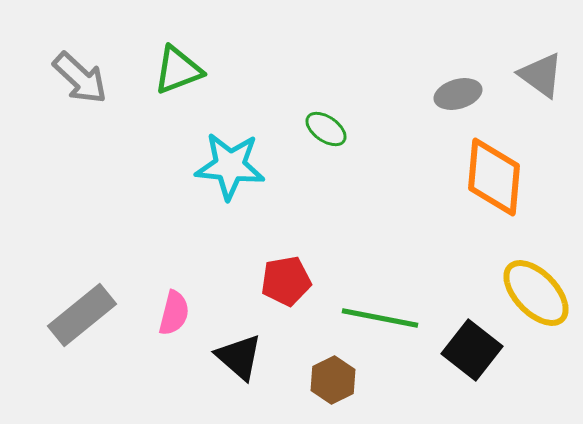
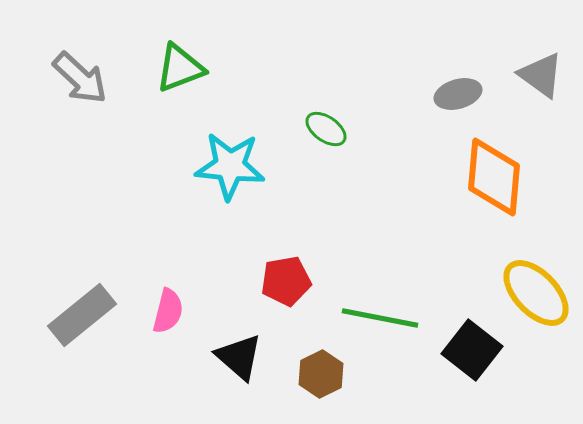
green triangle: moved 2 px right, 2 px up
pink semicircle: moved 6 px left, 2 px up
brown hexagon: moved 12 px left, 6 px up
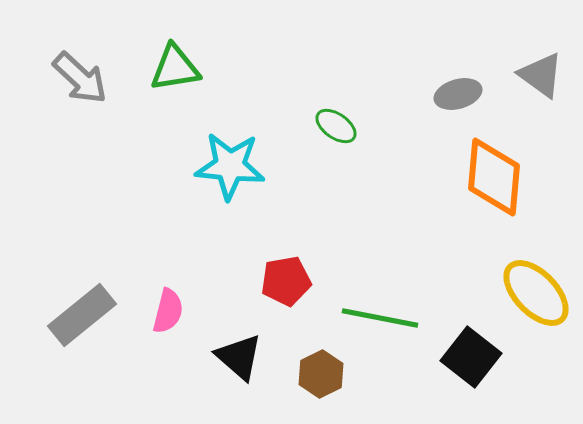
green triangle: moved 5 px left; rotated 12 degrees clockwise
green ellipse: moved 10 px right, 3 px up
black square: moved 1 px left, 7 px down
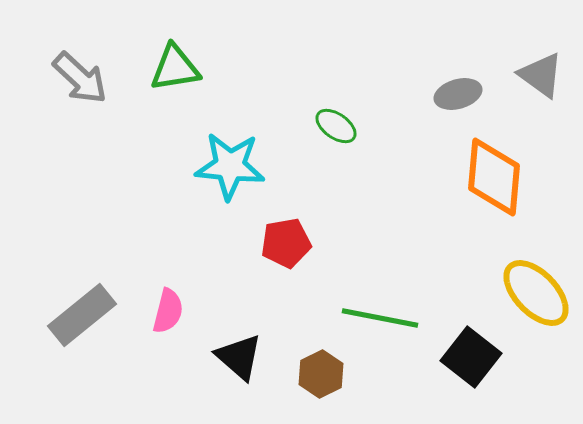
red pentagon: moved 38 px up
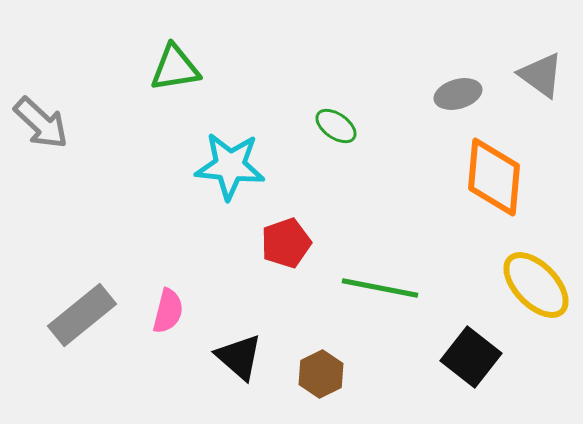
gray arrow: moved 39 px left, 45 px down
red pentagon: rotated 9 degrees counterclockwise
yellow ellipse: moved 8 px up
green line: moved 30 px up
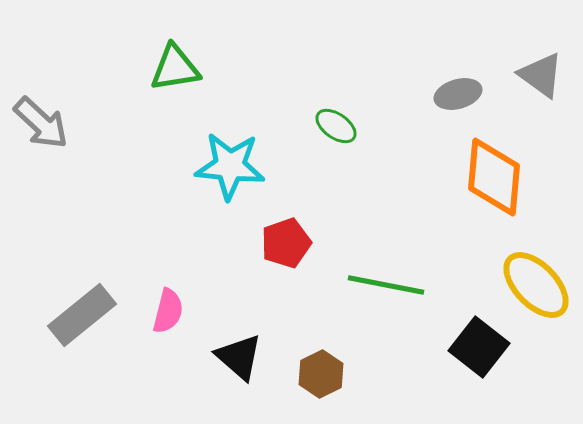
green line: moved 6 px right, 3 px up
black square: moved 8 px right, 10 px up
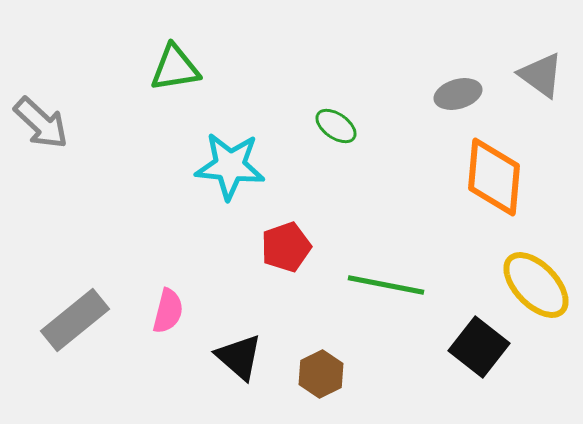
red pentagon: moved 4 px down
gray rectangle: moved 7 px left, 5 px down
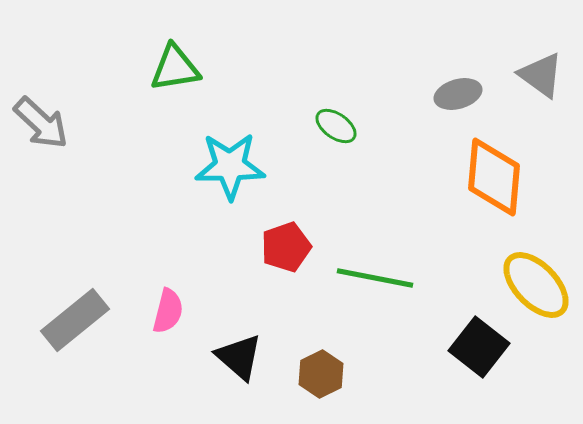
cyan star: rotated 6 degrees counterclockwise
green line: moved 11 px left, 7 px up
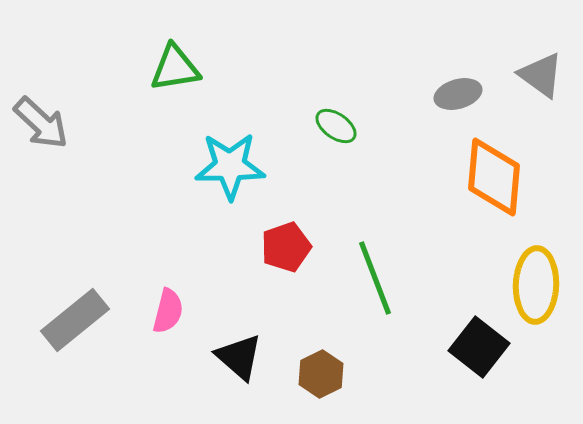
green line: rotated 58 degrees clockwise
yellow ellipse: rotated 46 degrees clockwise
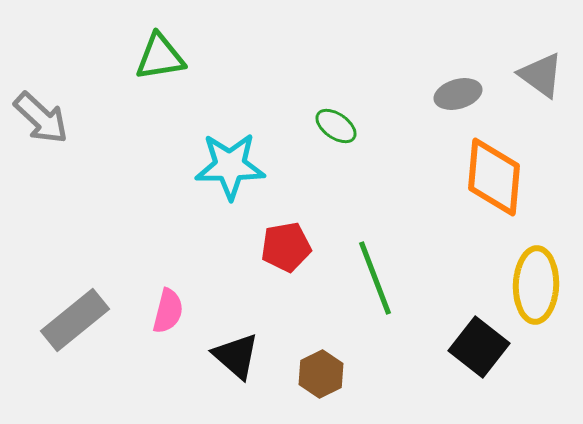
green triangle: moved 15 px left, 11 px up
gray arrow: moved 5 px up
red pentagon: rotated 9 degrees clockwise
black triangle: moved 3 px left, 1 px up
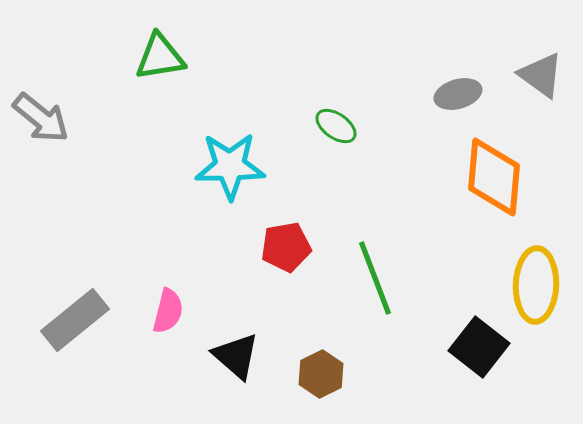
gray arrow: rotated 4 degrees counterclockwise
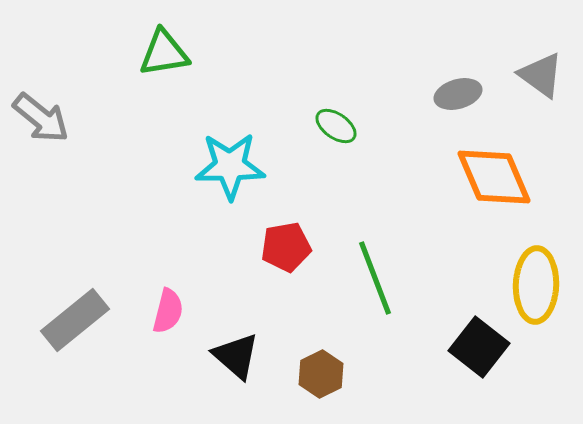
green triangle: moved 4 px right, 4 px up
orange diamond: rotated 28 degrees counterclockwise
